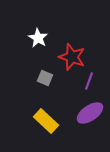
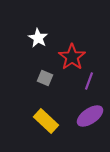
red star: rotated 16 degrees clockwise
purple ellipse: moved 3 px down
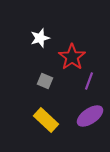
white star: moved 2 px right; rotated 24 degrees clockwise
gray square: moved 3 px down
yellow rectangle: moved 1 px up
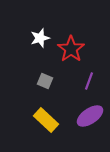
red star: moved 1 px left, 8 px up
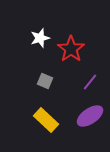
purple line: moved 1 px right, 1 px down; rotated 18 degrees clockwise
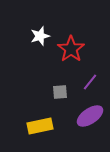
white star: moved 2 px up
gray square: moved 15 px right, 11 px down; rotated 28 degrees counterclockwise
yellow rectangle: moved 6 px left, 6 px down; rotated 55 degrees counterclockwise
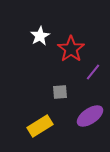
white star: rotated 12 degrees counterclockwise
purple line: moved 3 px right, 10 px up
yellow rectangle: rotated 20 degrees counterclockwise
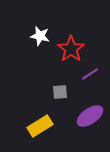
white star: rotated 30 degrees counterclockwise
purple line: moved 3 px left, 2 px down; rotated 18 degrees clockwise
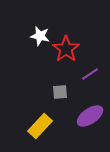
red star: moved 5 px left
yellow rectangle: rotated 15 degrees counterclockwise
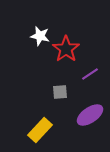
purple ellipse: moved 1 px up
yellow rectangle: moved 4 px down
